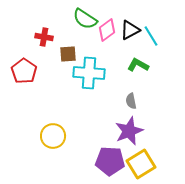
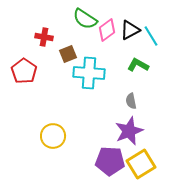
brown square: rotated 18 degrees counterclockwise
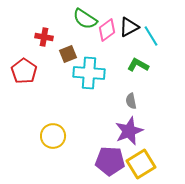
black triangle: moved 1 px left, 3 px up
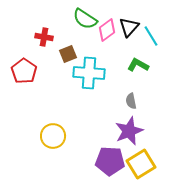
black triangle: rotated 20 degrees counterclockwise
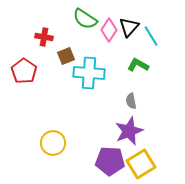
pink diamond: moved 2 px right; rotated 20 degrees counterclockwise
brown square: moved 2 px left, 2 px down
yellow circle: moved 7 px down
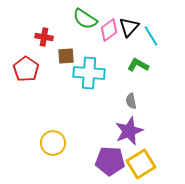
pink diamond: rotated 20 degrees clockwise
brown square: rotated 18 degrees clockwise
red pentagon: moved 2 px right, 2 px up
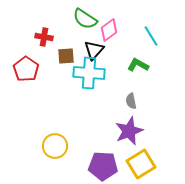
black triangle: moved 35 px left, 23 px down
yellow circle: moved 2 px right, 3 px down
purple pentagon: moved 7 px left, 5 px down
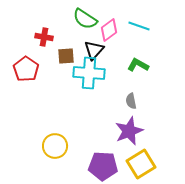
cyan line: moved 12 px left, 10 px up; rotated 40 degrees counterclockwise
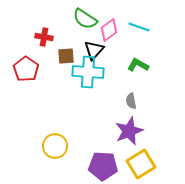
cyan line: moved 1 px down
cyan cross: moved 1 px left, 1 px up
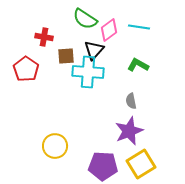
cyan line: rotated 10 degrees counterclockwise
